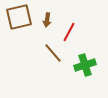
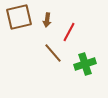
green cross: moved 1 px up
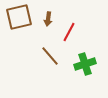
brown arrow: moved 1 px right, 1 px up
brown line: moved 3 px left, 3 px down
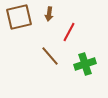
brown arrow: moved 1 px right, 5 px up
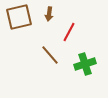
brown line: moved 1 px up
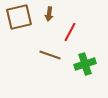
red line: moved 1 px right
brown line: rotated 30 degrees counterclockwise
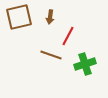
brown arrow: moved 1 px right, 3 px down
red line: moved 2 px left, 4 px down
brown line: moved 1 px right
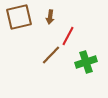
brown line: rotated 65 degrees counterclockwise
green cross: moved 1 px right, 2 px up
